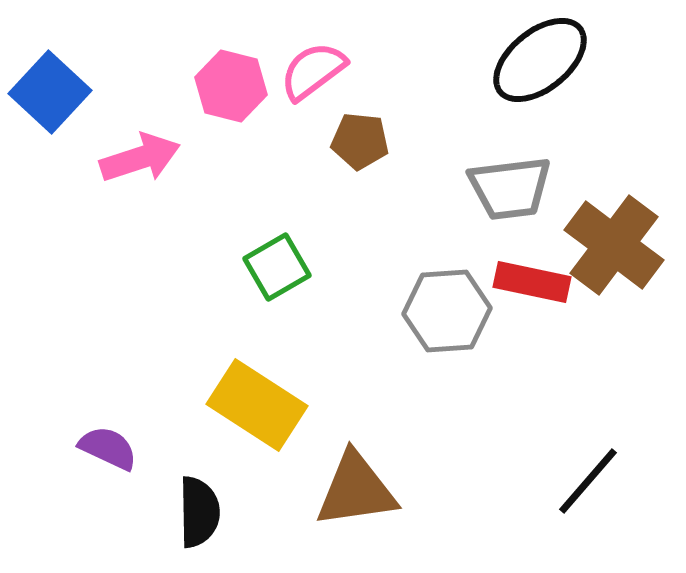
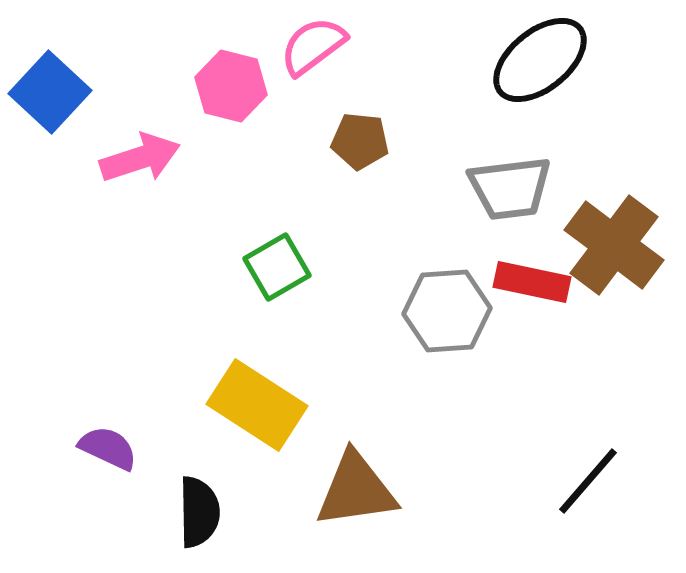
pink semicircle: moved 25 px up
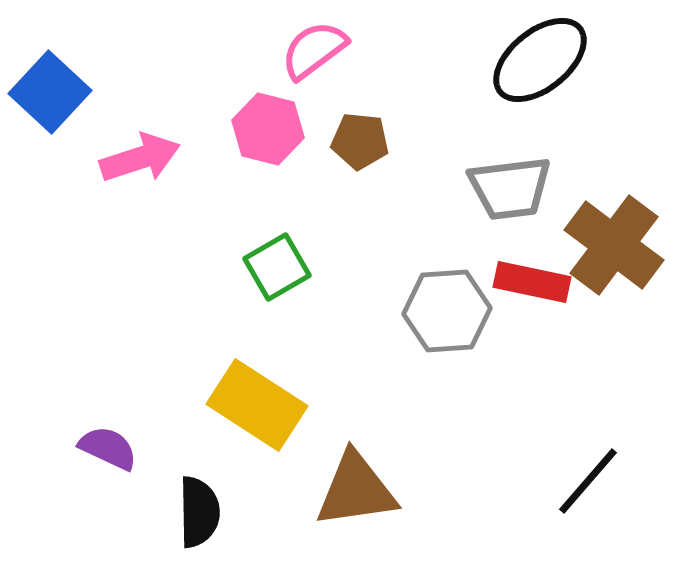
pink semicircle: moved 1 px right, 4 px down
pink hexagon: moved 37 px right, 43 px down
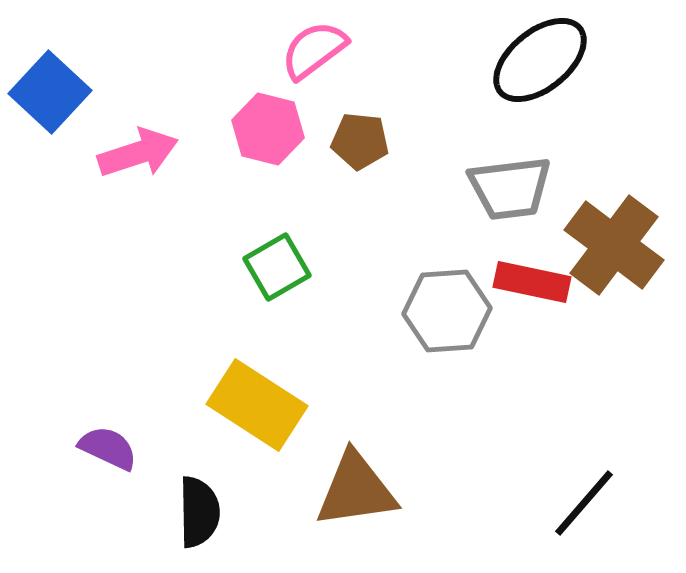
pink arrow: moved 2 px left, 5 px up
black line: moved 4 px left, 22 px down
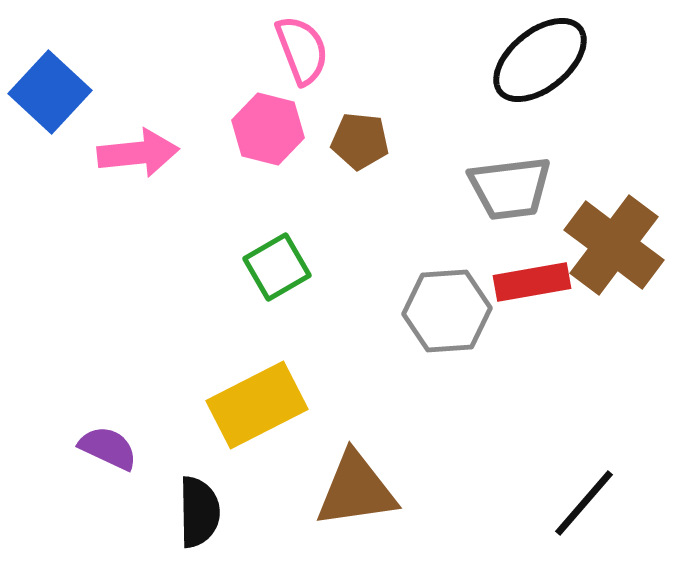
pink semicircle: moved 12 px left; rotated 106 degrees clockwise
pink arrow: rotated 12 degrees clockwise
red rectangle: rotated 22 degrees counterclockwise
yellow rectangle: rotated 60 degrees counterclockwise
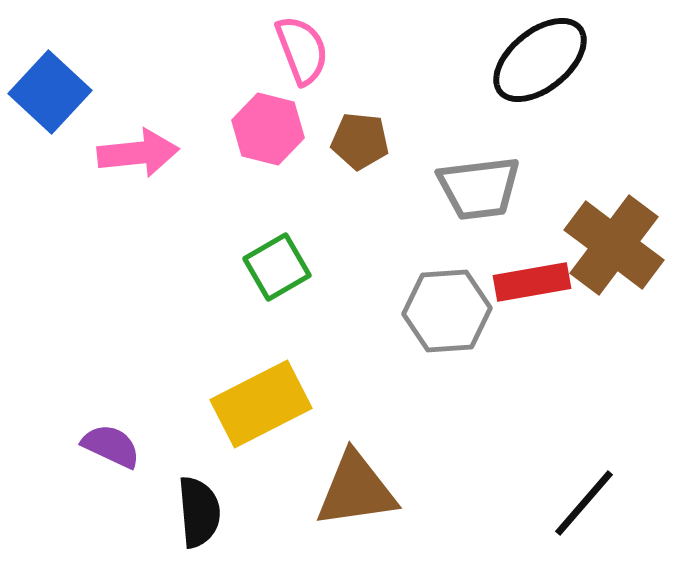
gray trapezoid: moved 31 px left
yellow rectangle: moved 4 px right, 1 px up
purple semicircle: moved 3 px right, 2 px up
black semicircle: rotated 4 degrees counterclockwise
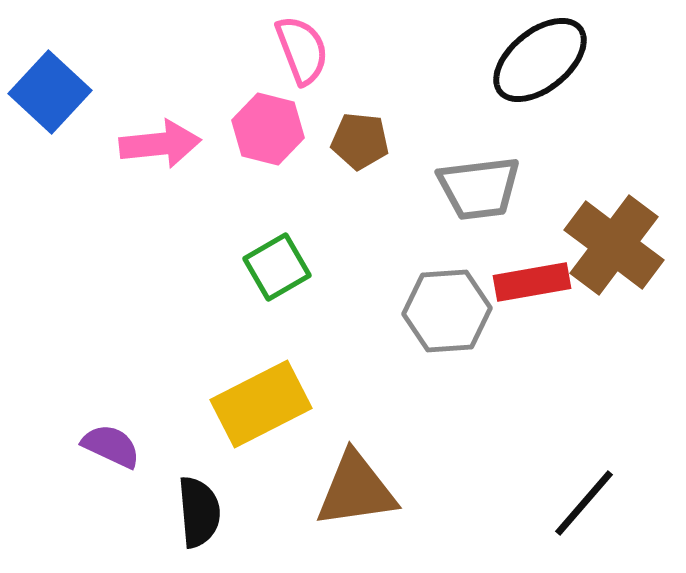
pink arrow: moved 22 px right, 9 px up
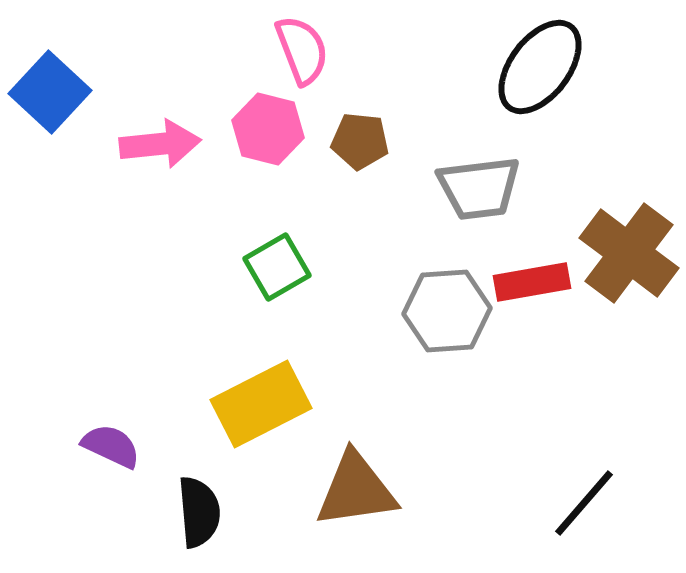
black ellipse: moved 7 px down; rotated 14 degrees counterclockwise
brown cross: moved 15 px right, 8 px down
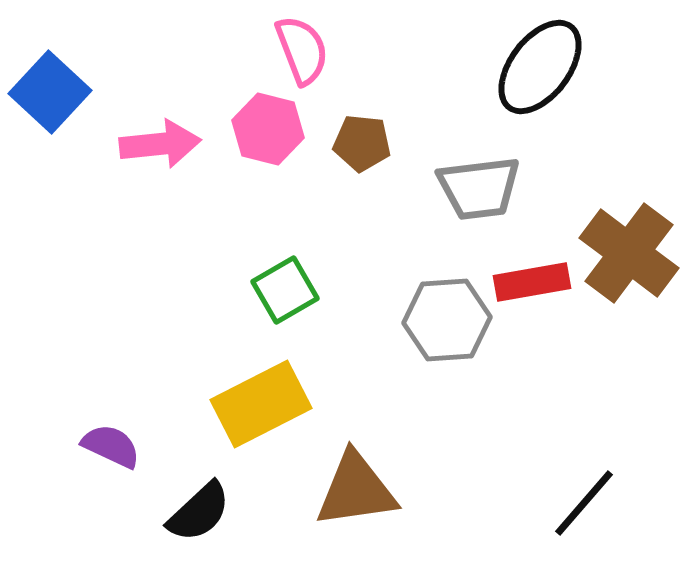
brown pentagon: moved 2 px right, 2 px down
green square: moved 8 px right, 23 px down
gray hexagon: moved 9 px down
black semicircle: rotated 52 degrees clockwise
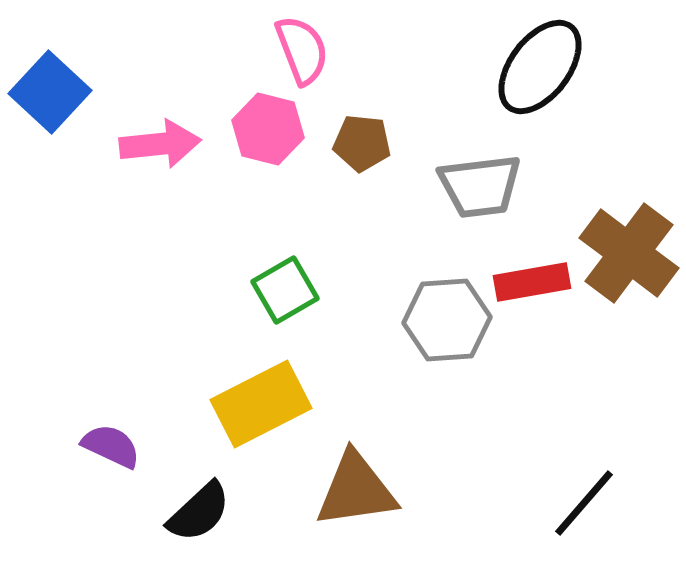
gray trapezoid: moved 1 px right, 2 px up
